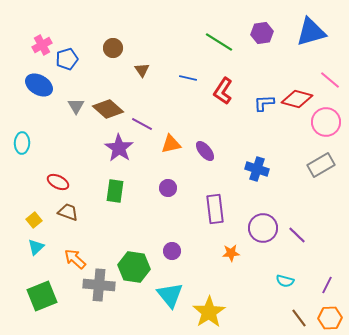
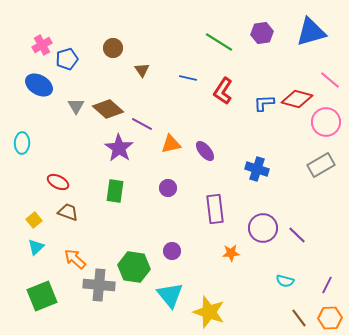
yellow star at (209, 312): rotated 20 degrees counterclockwise
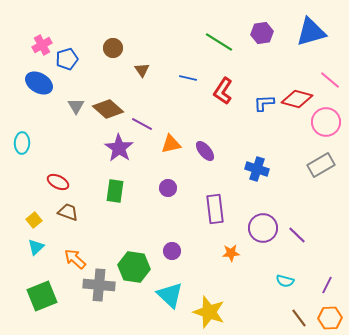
blue ellipse at (39, 85): moved 2 px up
cyan triangle at (170, 295): rotated 8 degrees counterclockwise
